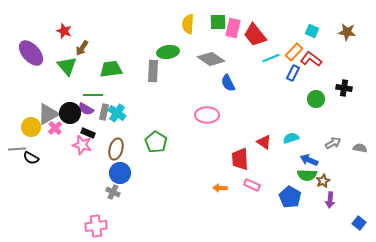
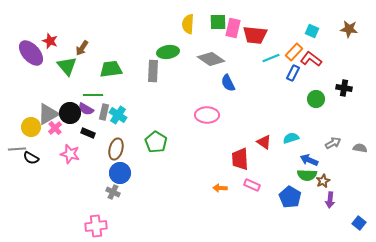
red star at (64, 31): moved 14 px left, 10 px down
brown star at (347, 32): moved 2 px right, 3 px up
red trapezoid at (255, 35): rotated 45 degrees counterclockwise
cyan cross at (117, 113): moved 1 px right, 2 px down
pink star at (82, 145): moved 12 px left, 9 px down
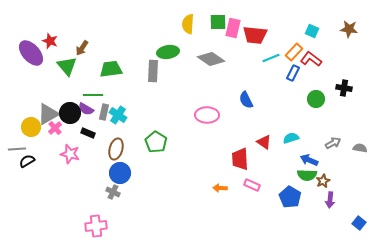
blue semicircle at (228, 83): moved 18 px right, 17 px down
black semicircle at (31, 158): moved 4 px left, 3 px down; rotated 119 degrees clockwise
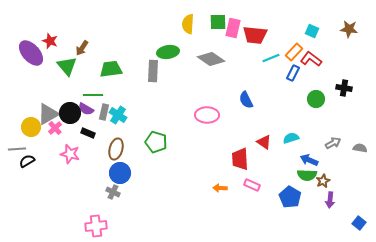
green pentagon at (156, 142): rotated 15 degrees counterclockwise
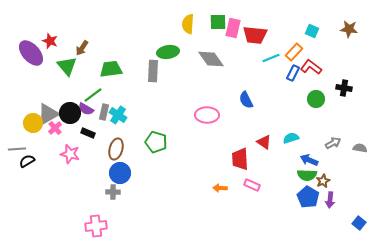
gray diamond at (211, 59): rotated 20 degrees clockwise
red L-shape at (311, 59): moved 8 px down
green line at (93, 95): rotated 36 degrees counterclockwise
yellow circle at (31, 127): moved 2 px right, 4 px up
gray cross at (113, 192): rotated 24 degrees counterclockwise
blue pentagon at (290, 197): moved 18 px right
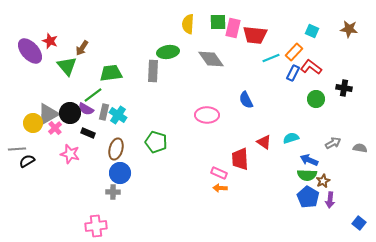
purple ellipse at (31, 53): moved 1 px left, 2 px up
green trapezoid at (111, 69): moved 4 px down
pink rectangle at (252, 185): moved 33 px left, 12 px up
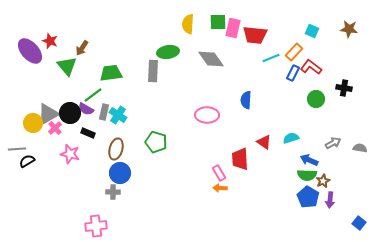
blue semicircle at (246, 100): rotated 30 degrees clockwise
pink rectangle at (219, 173): rotated 35 degrees clockwise
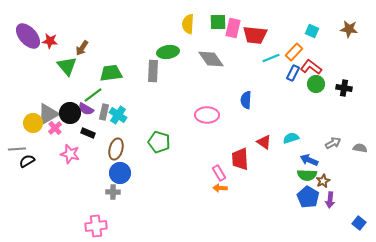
red star at (50, 41): rotated 14 degrees counterclockwise
purple ellipse at (30, 51): moved 2 px left, 15 px up
green circle at (316, 99): moved 15 px up
green pentagon at (156, 142): moved 3 px right
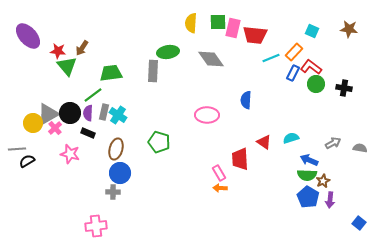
yellow semicircle at (188, 24): moved 3 px right, 1 px up
red star at (50, 41): moved 8 px right, 10 px down
purple semicircle at (86, 109): moved 2 px right, 4 px down; rotated 63 degrees clockwise
